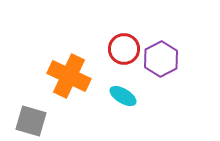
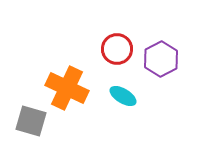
red circle: moved 7 px left
orange cross: moved 2 px left, 12 px down
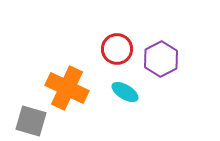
cyan ellipse: moved 2 px right, 4 px up
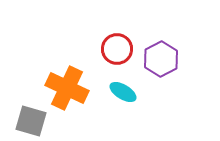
cyan ellipse: moved 2 px left
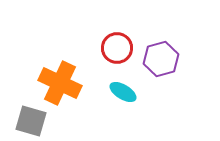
red circle: moved 1 px up
purple hexagon: rotated 12 degrees clockwise
orange cross: moved 7 px left, 5 px up
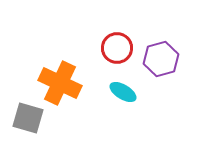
gray square: moved 3 px left, 3 px up
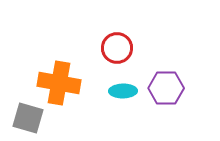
purple hexagon: moved 5 px right, 29 px down; rotated 16 degrees clockwise
orange cross: moved 1 px left; rotated 15 degrees counterclockwise
cyan ellipse: moved 1 px up; rotated 32 degrees counterclockwise
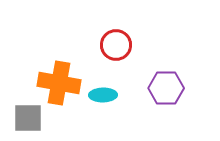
red circle: moved 1 px left, 3 px up
cyan ellipse: moved 20 px left, 4 px down
gray square: rotated 16 degrees counterclockwise
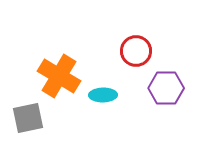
red circle: moved 20 px right, 6 px down
orange cross: moved 7 px up; rotated 21 degrees clockwise
gray square: rotated 12 degrees counterclockwise
